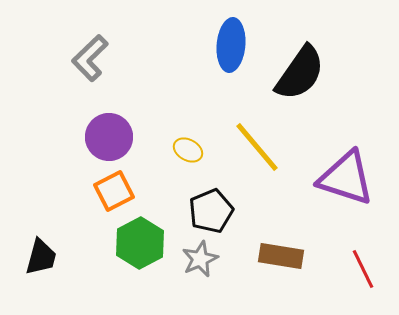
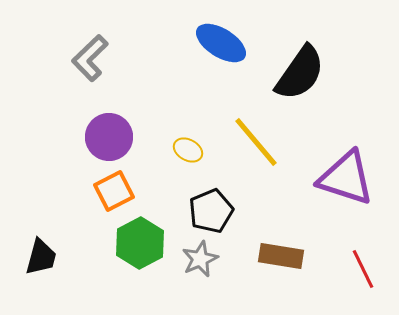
blue ellipse: moved 10 px left, 2 px up; rotated 63 degrees counterclockwise
yellow line: moved 1 px left, 5 px up
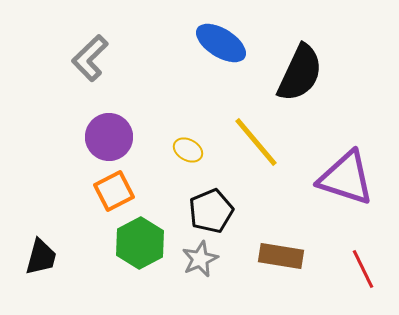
black semicircle: rotated 10 degrees counterclockwise
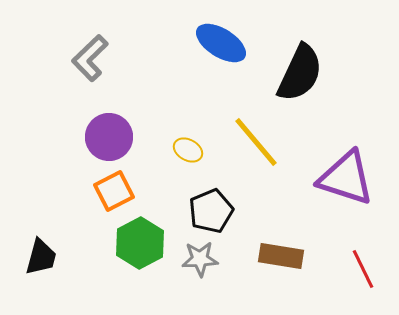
gray star: rotated 21 degrees clockwise
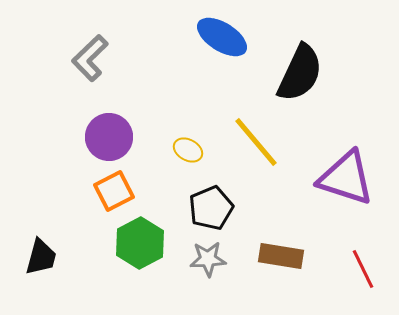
blue ellipse: moved 1 px right, 6 px up
black pentagon: moved 3 px up
gray star: moved 8 px right
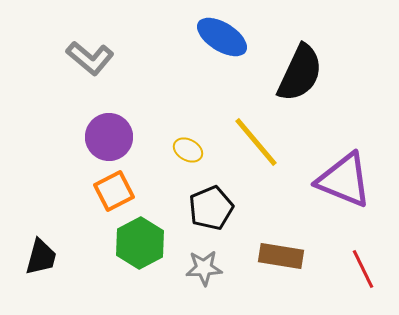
gray L-shape: rotated 96 degrees counterclockwise
purple triangle: moved 2 px left, 2 px down; rotated 4 degrees clockwise
gray star: moved 4 px left, 9 px down
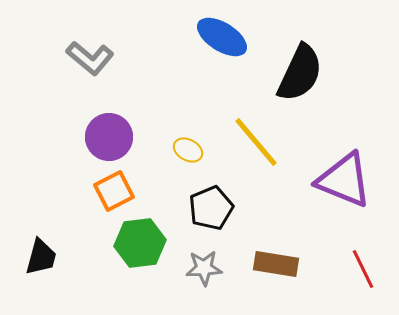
green hexagon: rotated 21 degrees clockwise
brown rectangle: moved 5 px left, 8 px down
